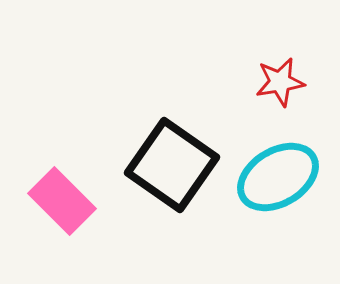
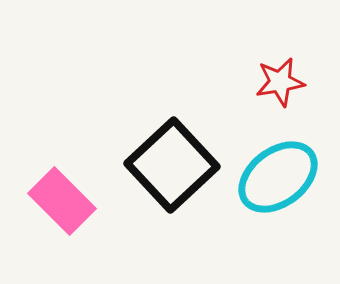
black square: rotated 12 degrees clockwise
cyan ellipse: rotated 6 degrees counterclockwise
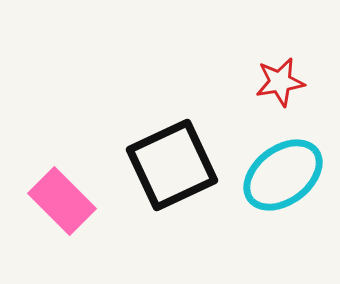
black square: rotated 18 degrees clockwise
cyan ellipse: moved 5 px right, 2 px up
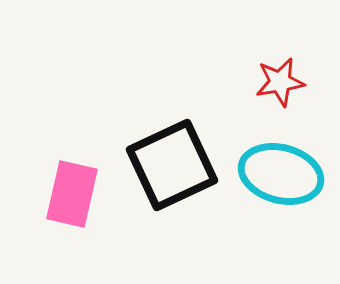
cyan ellipse: moved 2 px left, 1 px up; rotated 52 degrees clockwise
pink rectangle: moved 10 px right, 7 px up; rotated 58 degrees clockwise
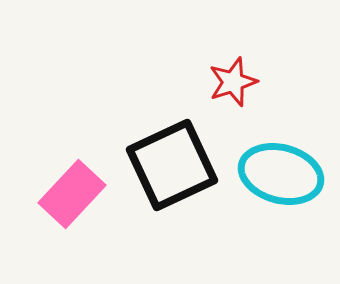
red star: moved 47 px left; rotated 9 degrees counterclockwise
pink rectangle: rotated 30 degrees clockwise
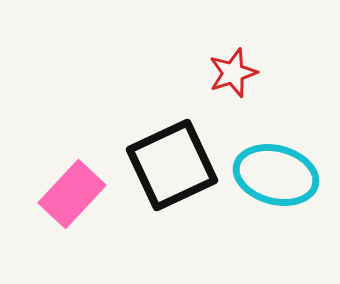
red star: moved 9 px up
cyan ellipse: moved 5 px left, 1 px down
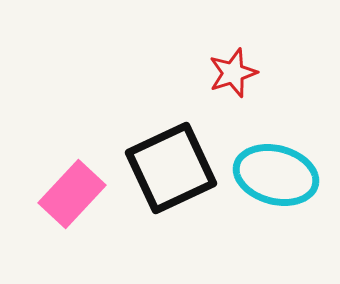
black square: moved 1 px left, 3 px down
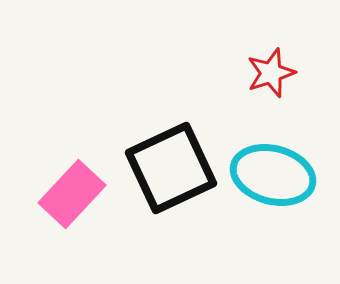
red star: moved 38 px right
cyan ellipse: moved 3 px left
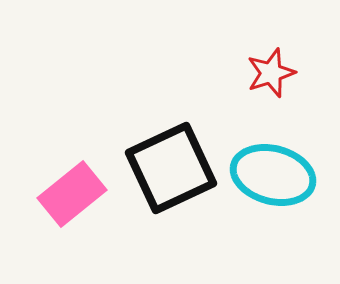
pink rectangle: rotated 8 degrees clockwise
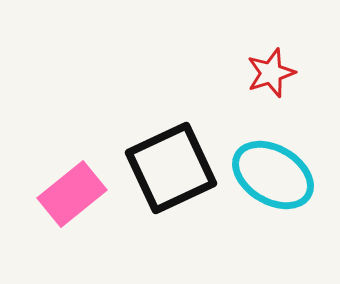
cyan ellipse: rotated 16 degrees clockwise
